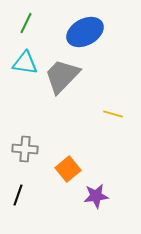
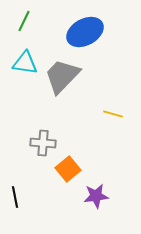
green line: moved 2 px left, 2 px up
gray cross: moved 18 px right, 6 px up
black line: moved 3 px left, 2 px down; rotated 30 degrees counterclockwise
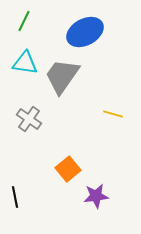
gray trapezoid: rotated 9 degrees counterclockwise
gray cross: moved 14 px left, 24 px up; rotated 30 degrees clockwise
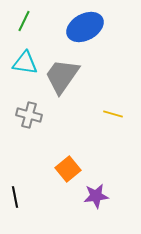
blue ellipse: moved 5 px up
gray cross: moved 4 px up; rotated 20 degrees counterclockwise
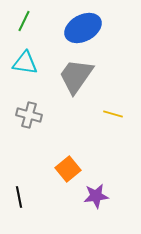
blue ellipse: moved 2 px left, 1 px down
gray trapezoid: moved 14 px right
black line: moved 4 px right
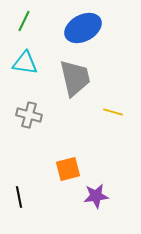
gray trapezoid: moved 1 px left, 2 px down; rotated 132 degrees clockwise
yellow line: moved 2 px up
orange square: rotated 25 degrees clockwise
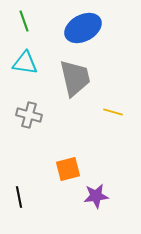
green line: rotated 45 degrees counterclockwise
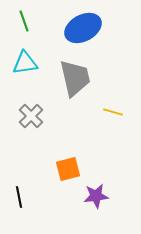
cyan triangle: rotated 16 degrees counterclockwise
gray cross: moved 2 px right, 1 px down; rotated 30 degrees clockwise
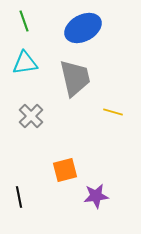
orange square: moved 3 px left, 1 px down
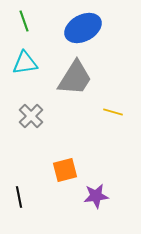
gray trapezoid: rotated 45 degrees clockwise
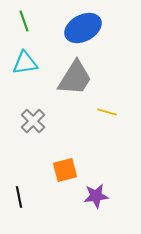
yellow line: moved 6 px left
gray cross: moved 2 px right, 5 px down
